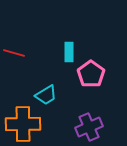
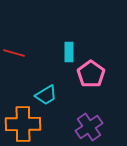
purple cross: rotated 12 degrees counterclockwise
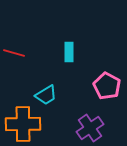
pink pentagon: moved 16 px right, 12 px down; rotated 8 degrees counterclockwise
purple cross: moved 1 px right, 1 px down
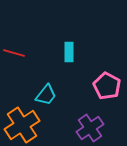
cyan trapezoid: rotated 20 degrees counterclockwise
orange cross: moved 1 px left, 1 px down; rotated 32 degrees counterclockwise
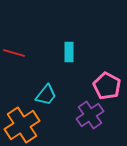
purple cross: moved 13 px up
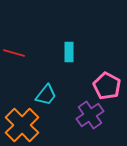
orange cross: rotated 12 degrees counterclockwise
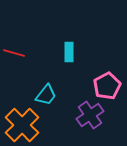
pink pentagon: rotated 16 degrees clockwise
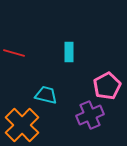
cyan trapezoid: rotated 115 degrees counterclockwise
purple cross: rotated 12 degrees clockwise
